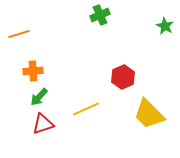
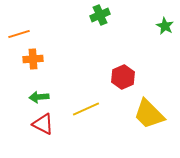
orange cross: moved 12 px up
green arrow: rotated 42 degrees clockwise
red triangle: rotated 45 degrees clockwise
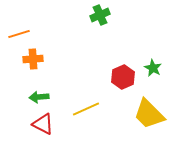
green star: moved 12 px left, 42 px down
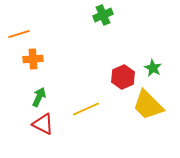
green cross: moved 3 px right
green arrow: rotated 120 degrees clockwise
yellow trapezoid: moved 1 px left, 9 px up
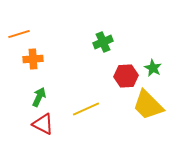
green cross: moved 27 px down
red hexagon: moved 3 px right, 1 px up; rotated 20 degrees clockwise
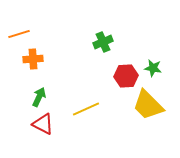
green star: rotated 18 degrees counterclockwise
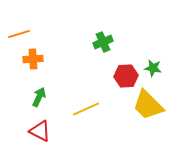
red triangle: moved 3 px left, 7 px down
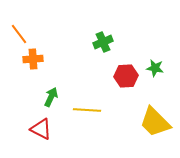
orange line: rotated 70 degrees clockwise
green star: moved 2 px right
green arrow: moved 12 px right
yellow trapezoid: moved 7 px right, 17 px down
yellow line: moved 1 px right, 1 px down; rotated 28 degrees clockwise
red triangle: moved 1 px right, 2 px up
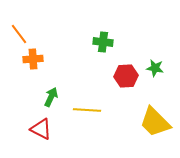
green cross: rotated 30 degrees clockwise
